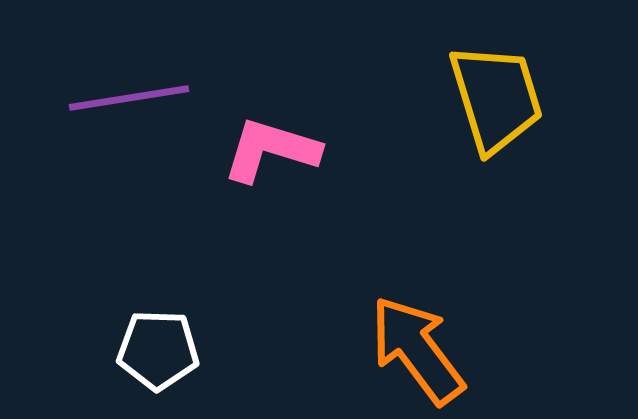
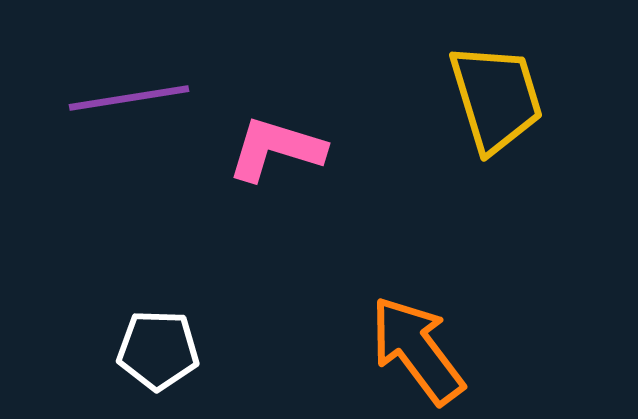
pink L-shape: moved 5 px right, 1 px up
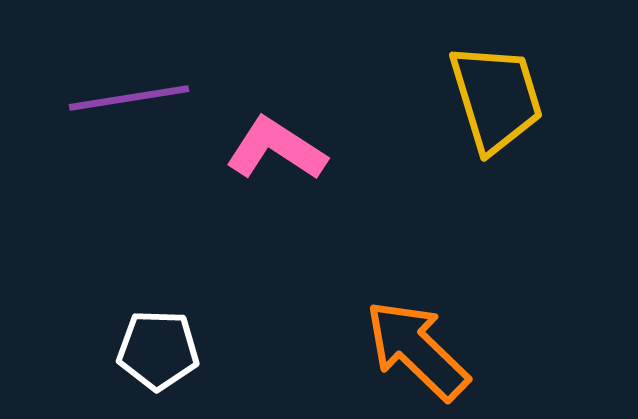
pink L-shape: rotated 16 degrees clockwise
orange arrow: rotated 9 degrees counterclockwise
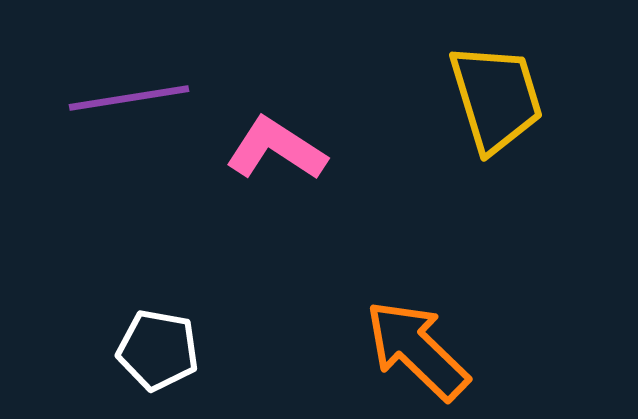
white pentagon: rotated 8 degrees clockwise
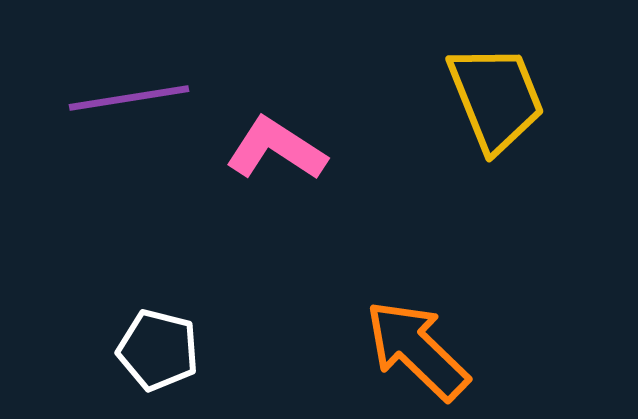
yellow trapezoid: rotated 5 degrees counterclockwise
white pentagon: rotated 4 degrees clockwise
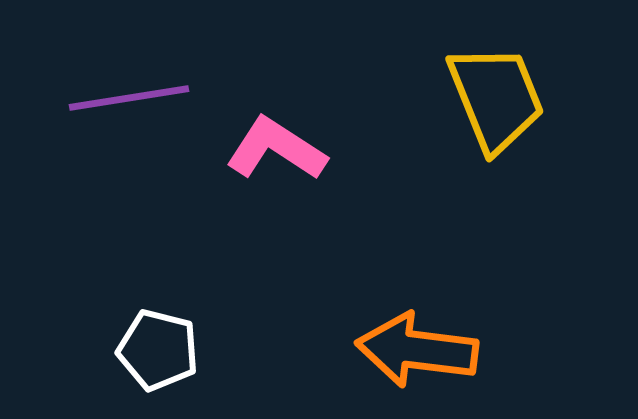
orange arrow: rotated 37 degrees counterclockwise
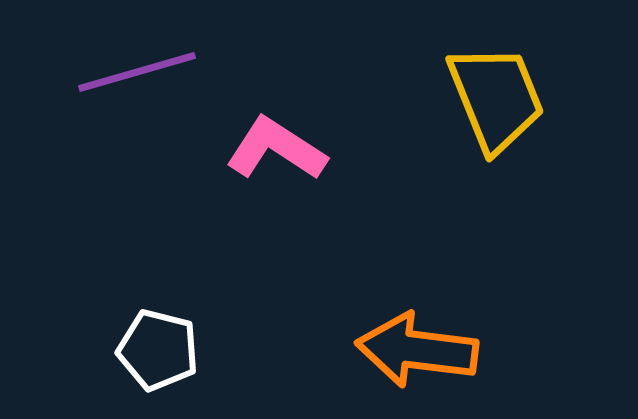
purple line: moved 8 px right, 26 px up; rotated 7 degrees counterclockwise
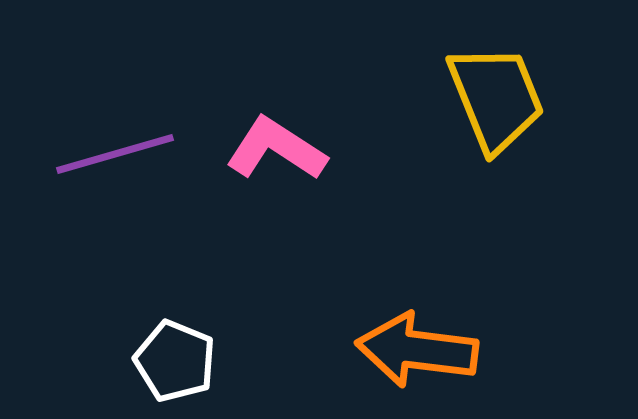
purple line: moved 22 px left, 82 px down
white pentagon: moved 17 px right, 11 px down; rotated 8 degrees clockwise
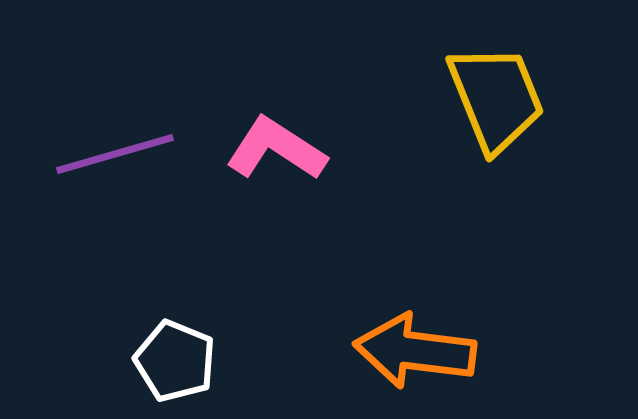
orange arrow: moved 2 px left, 1 px down
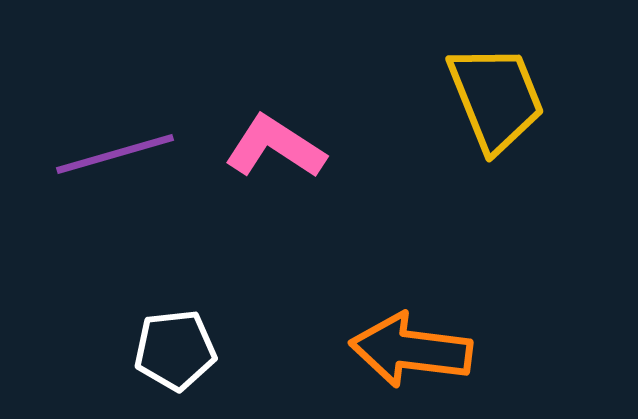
pink L-shape: moved 1 px left, 2 px up
orange arrow: moved 4 px left, 1 px up
white pentagon: moved 11 px up; rotated 28 degrees counterclockwise
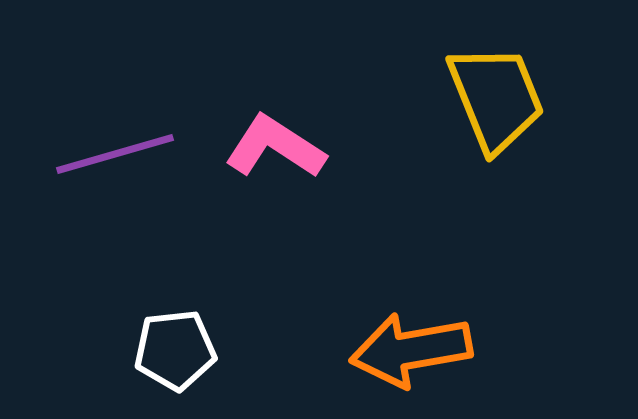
orange arrow: rotated 17 degrees counterclockwise
